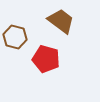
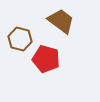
brown hexagon: moved 5 px right, 2 px down
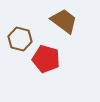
brown trapezoid: moved 3 px right
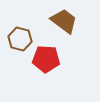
red pentagon: rotated 12 degrees counterclockwise
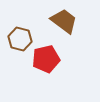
red pentagon: rotated 16 degrees counterclockwise
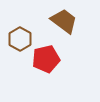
brown hexagon: rotated 15 degrees clockwise
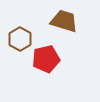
brown trapezoid: rotated 20 degrees counterclockwise
